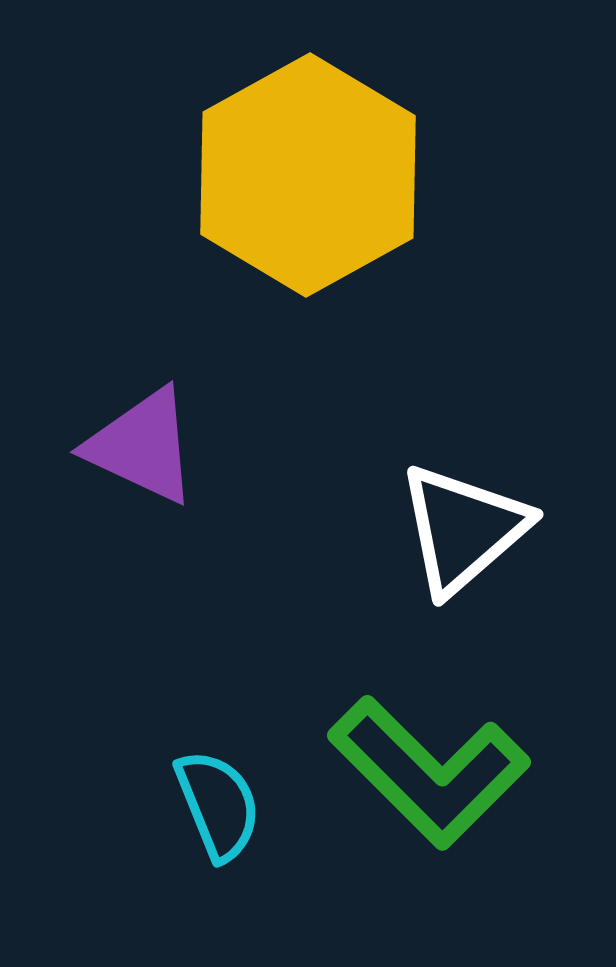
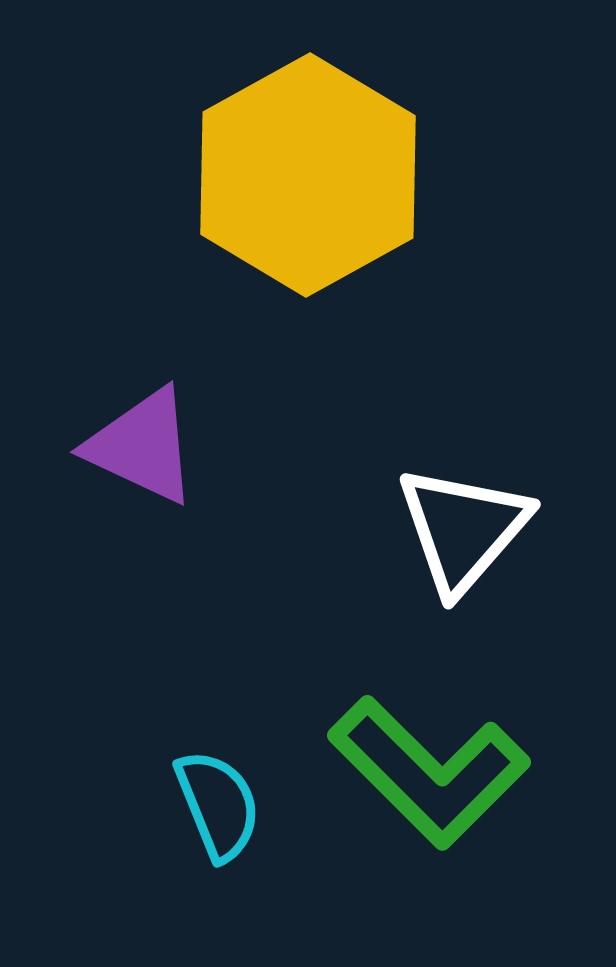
white triangle: rotated 8 degrees counterclockwise
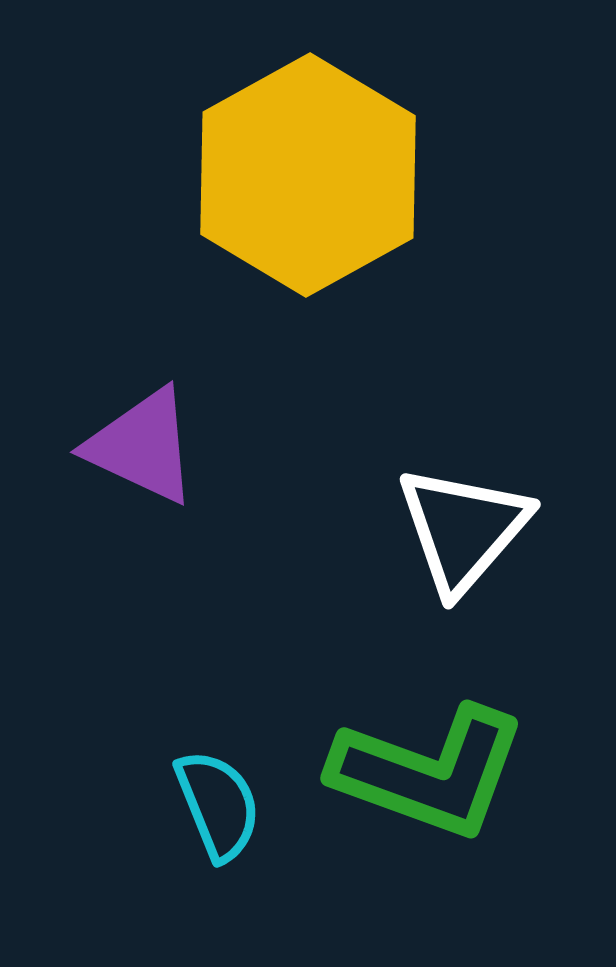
green L-shape: rotated 25 degrees counterclockwise
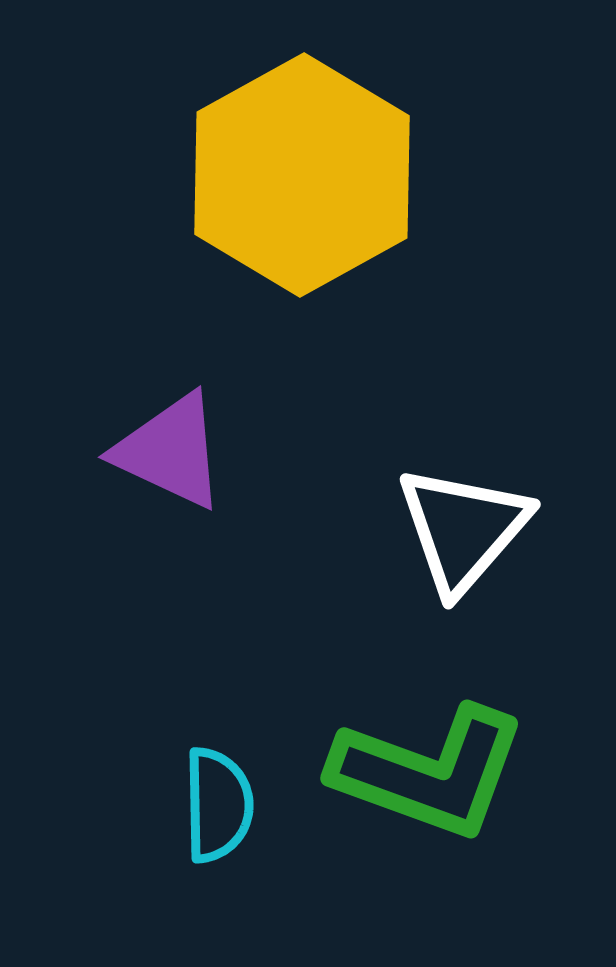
yellow hexagon: moved 6 px left
purple triangle: moved 28 px right, 5 px down
cyan semicircle: rotated 21 degrees clockwise
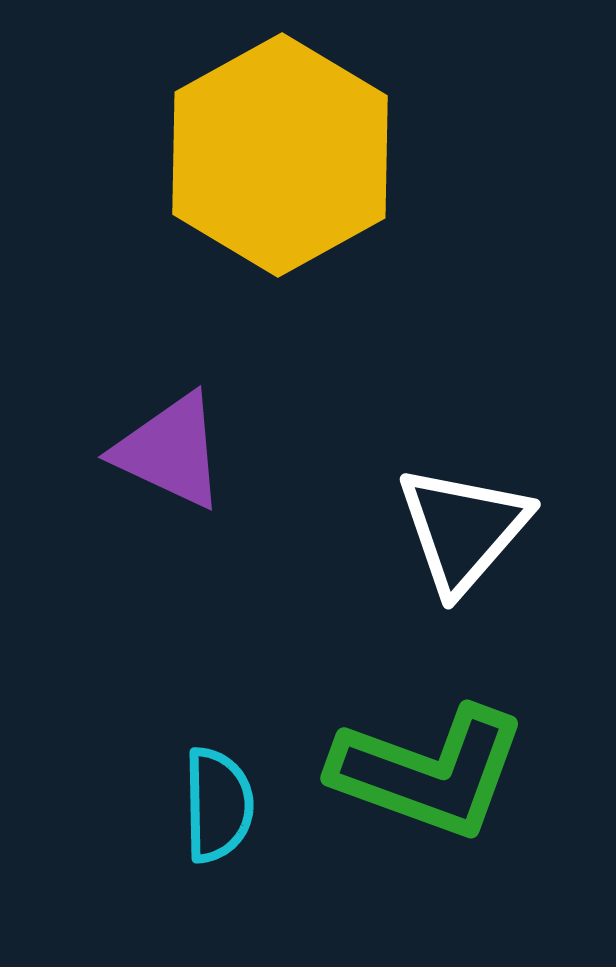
yellow hexagon: moved 22 px left, 20 px up
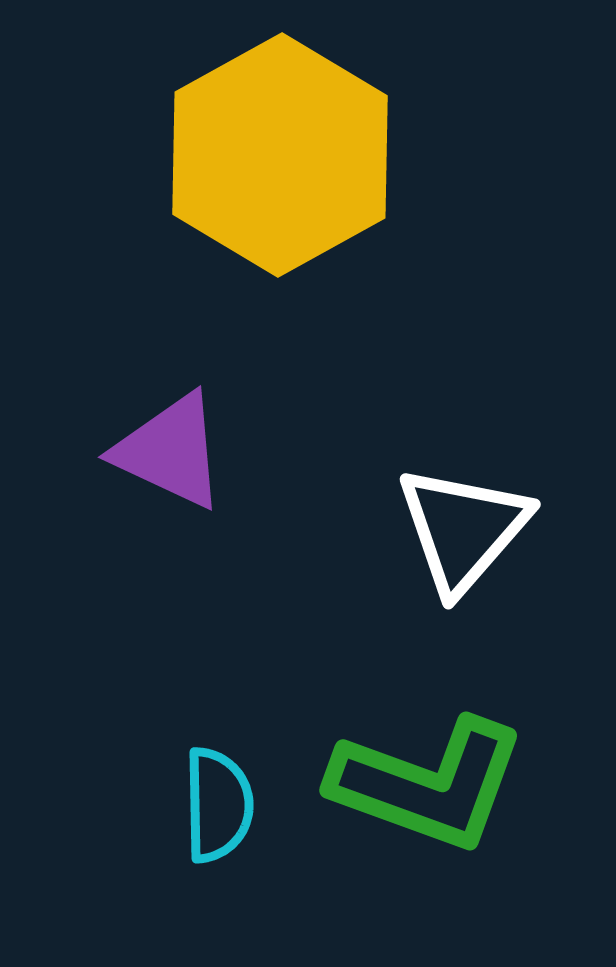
green L-shape: moved 1 px left, 12 px down
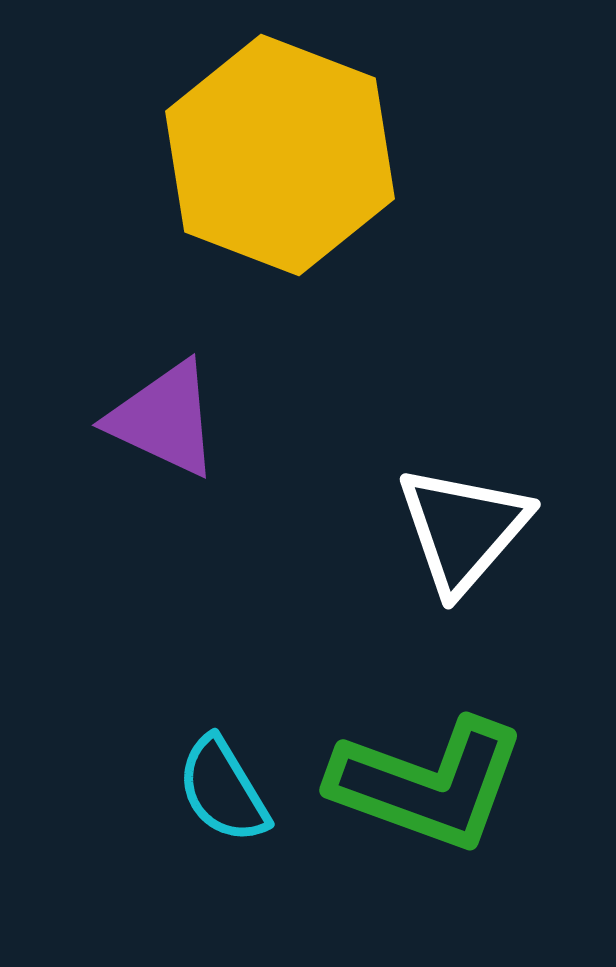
yellow hexagon: rotated 10 degrees counterclockwise
purple triangle: moved 6 px left, 32 px up
cyan semicircle: moved 5 px right, 15 px up; rotated 150 degrees clockwise
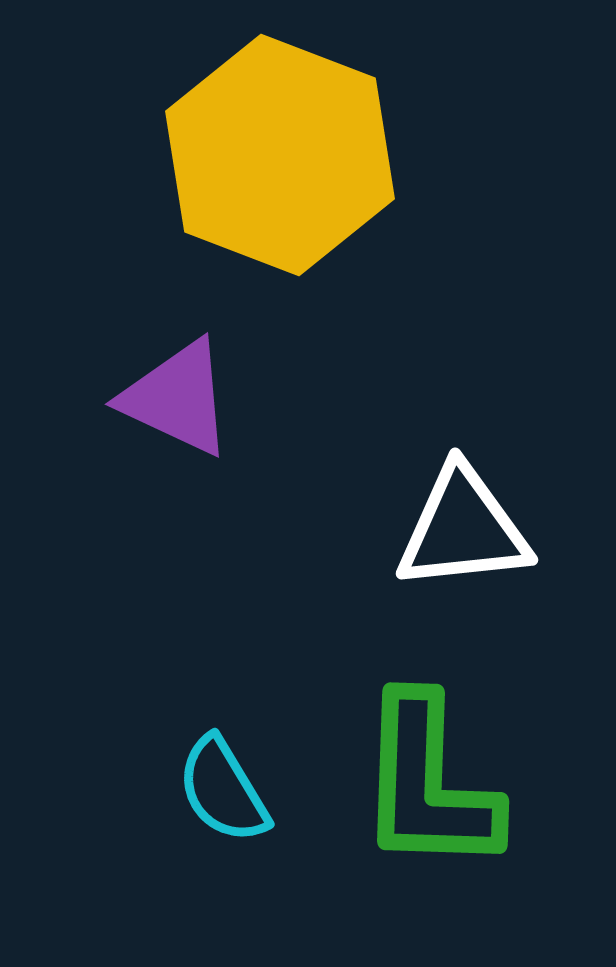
purple triangle: moved 13 px right, 21 px up
white triangle: rotated 43 degrees clockwise
green L-shape: rotated 72 degrees clockwise
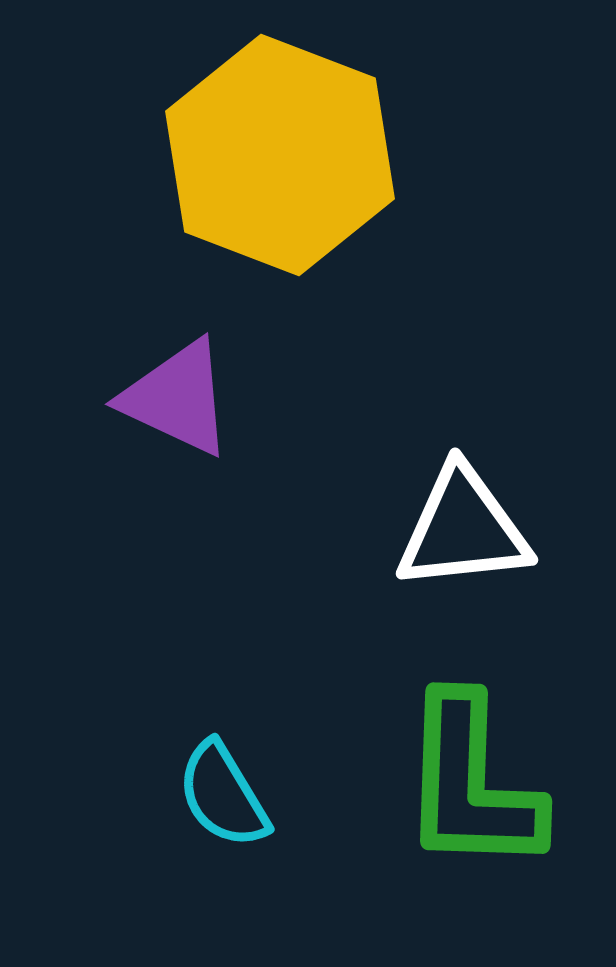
green L-shape: moved 43 px right
cyan semicircle: moved 5 px down
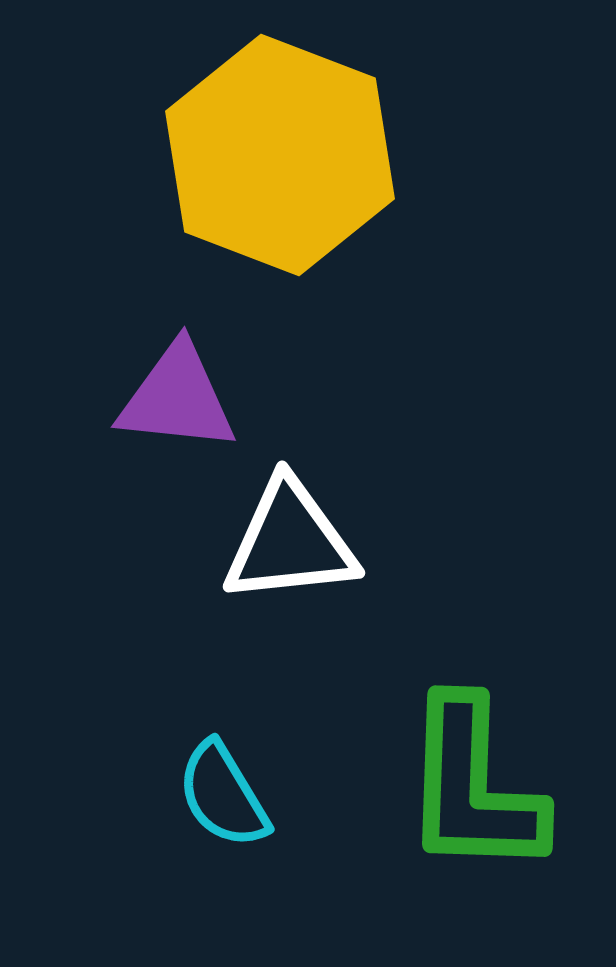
purple triangle: rotated 19 degrees counterclockwise
white triangle: moved 173 px left, 13 px down
green L-shape: moved 2 px right, 3 px down
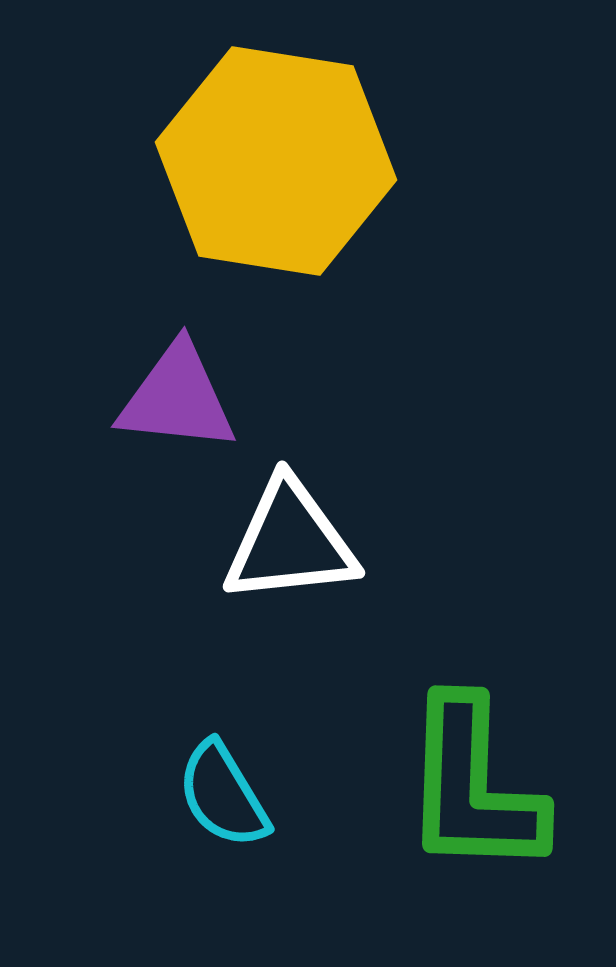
yellow hexagon: moved 4 px left, 6 px down; rotated 12 degrees counterclockwise
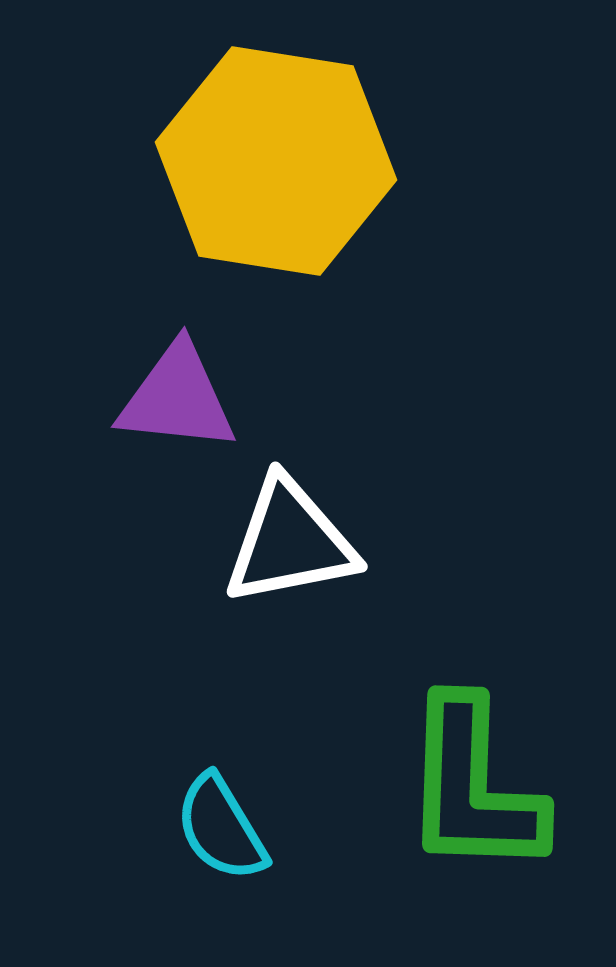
white triangle: rotated 5 degrees counterclockwise
cyan semicircle: moved 2 px left, 33 px down
